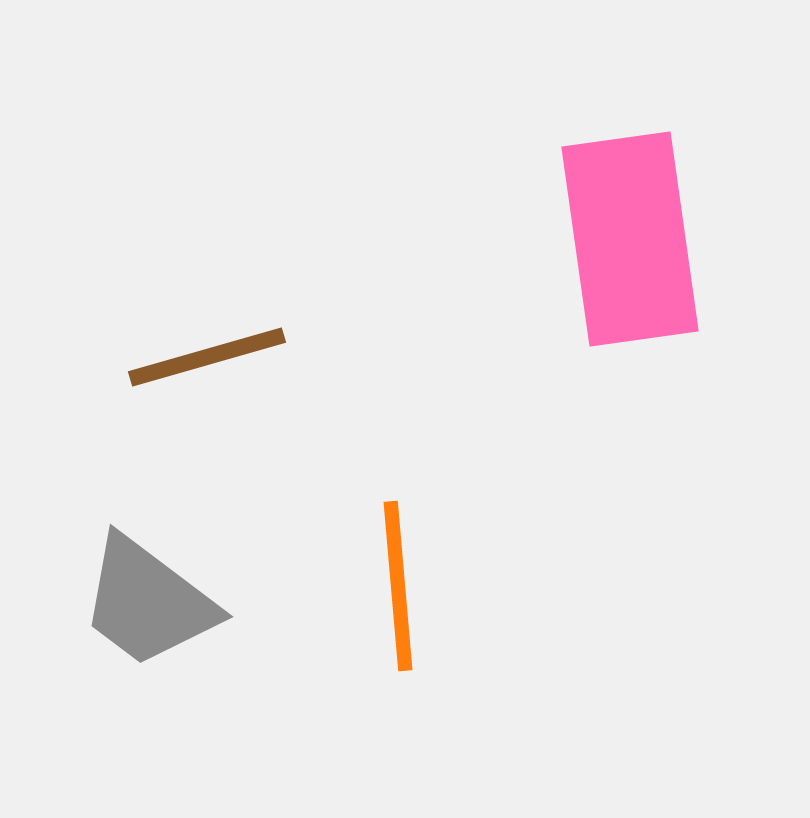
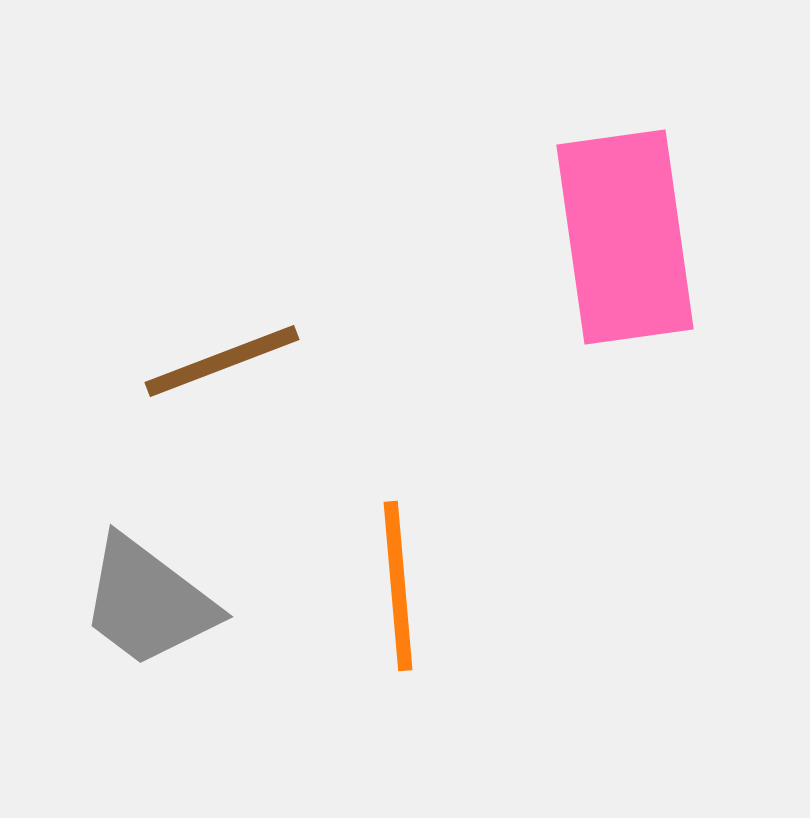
pink rectangle: moved 5 px left, 2 px up
brown line: moved 15 px right, 4 px down; rotated 5 degrees counterclockwise
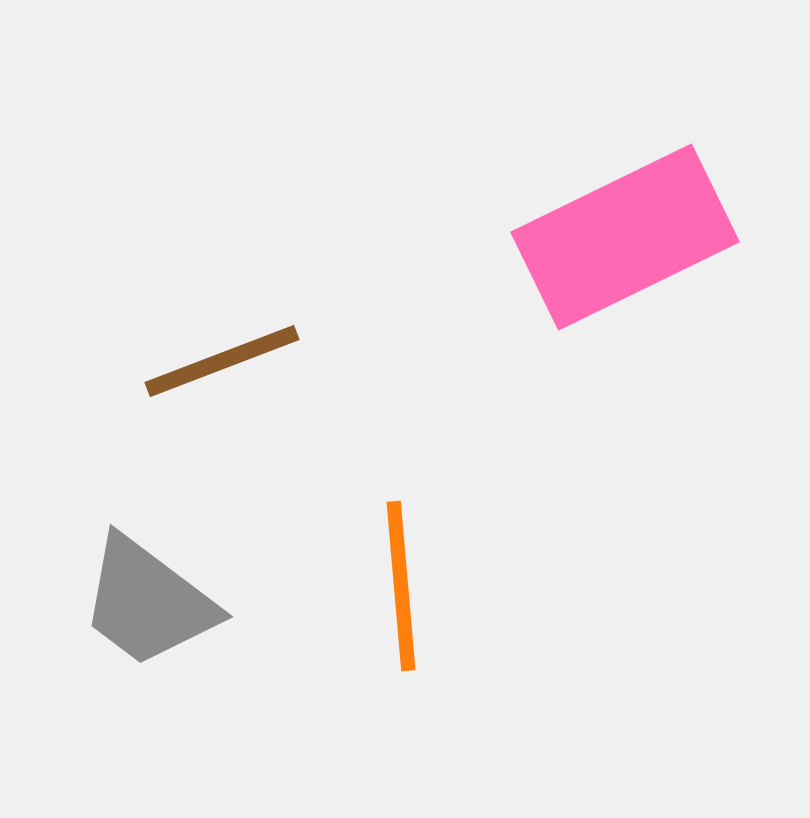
pink rectangle: rotated 72 degrees clockwise
orange line: moved 3 px right
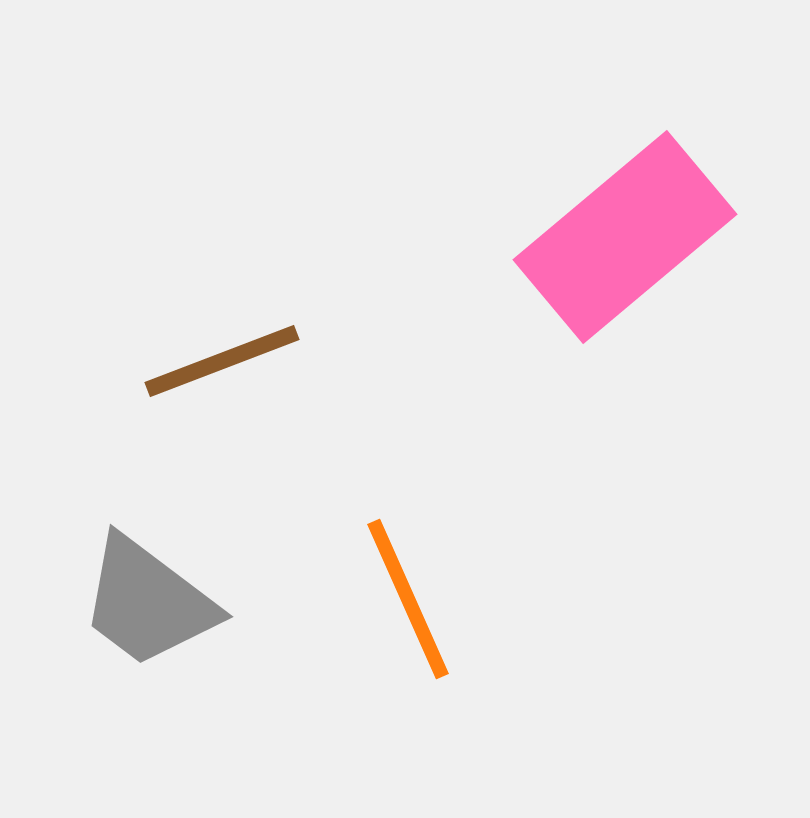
pink rectangle: rotated 14 degrees counterclockwise
orange line: moved 7 px right, 13 px down; rotated 19 degrees counterclockwise
